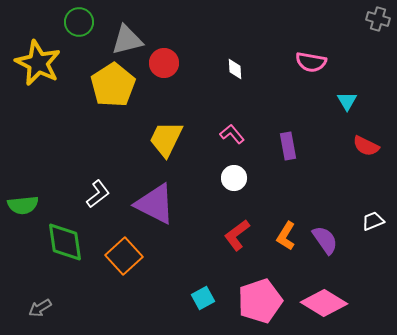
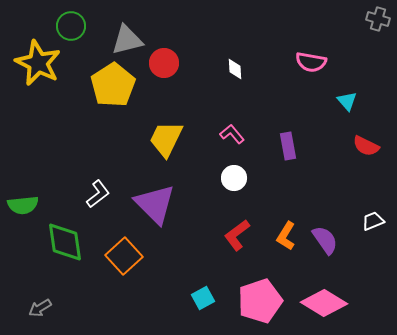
green circle: moved 8 px left, 4 px down
cyan triangle: rotated 10 degrees counterclockwise
purple triangle: rotated 18 degrees clockwise
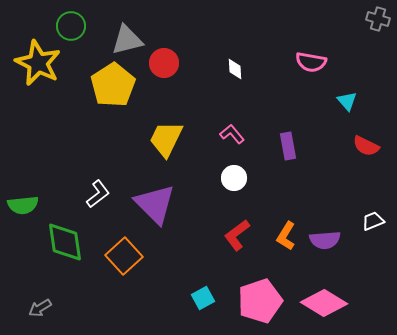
purple semicircle: rotated 120 degrees clockwise
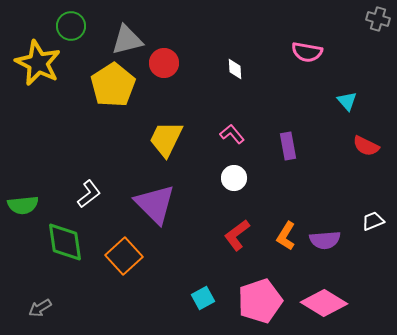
pink semicircle: moved 4 px left, 10 px up
white L-shape: moved 9 px left
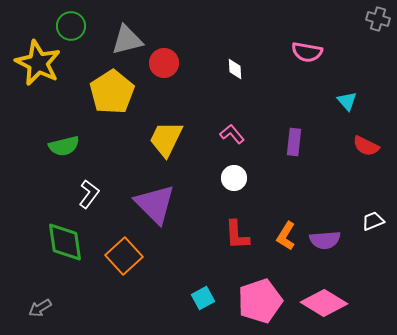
yellow pentagon: moved 1 px left, 7 px down
purple rectangle: moved 6 px right, 4 px up; rotated 16 degrees clockwise
white L-shape: rotated 16 degrees counterclockwise
green semicircle: moved 41 px right, 59 px up; rotated 8 degrees counterclockwise
red L-shape: rotated 56 degrees counterclockwise
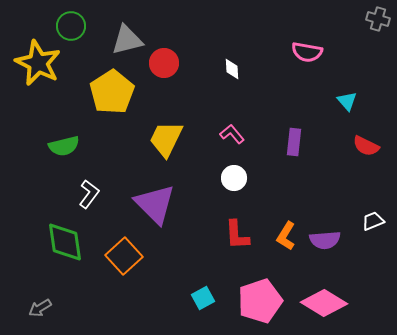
white diamond: moved 3 px left
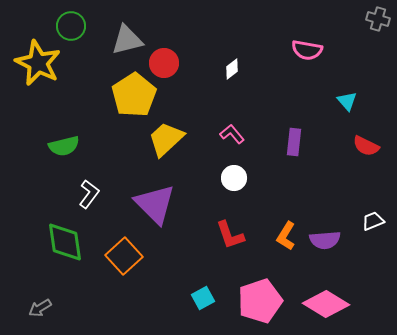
pink semicircle: moved 2 px up
white diamond: rotated 55 degrees clockwise
yellow pentagon: moved 22 px right, 3 px down
yellow trapezoid: rotated 21 degrees clockwise
red L-shape: moved 7 px left; rotated 16 degrees counterclockwise
pink diamond: moved 2 px right, 1 px down
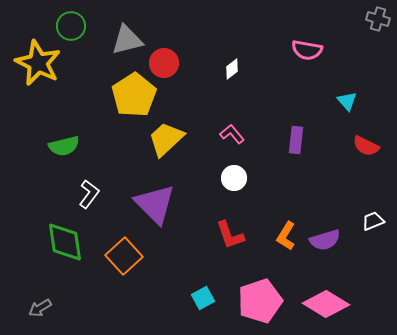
purple rectangle: moved 2 px right, 2 px up
purple semicircle: rotated 12 degrees counterclockwise
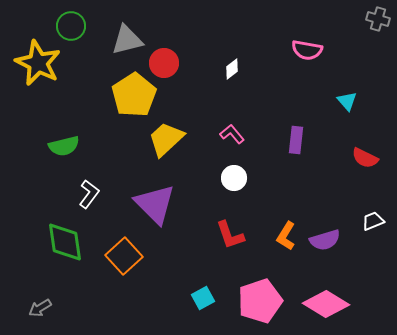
red semicircle: moved 1 px left, 12 px down
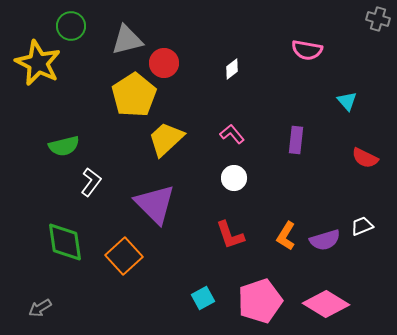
white L-shape: moved 2 px right, 12 px up
white trapezoid: moved 11 px left, 5 px down
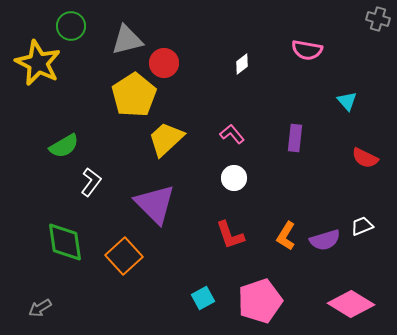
white diamond: moved 10 px right, 5 px up
purple rectangle: moved 1 px left, 2 px up
green semicircle: rotated 16 degrees counterclockwise
pink diamond: moved 25 px right
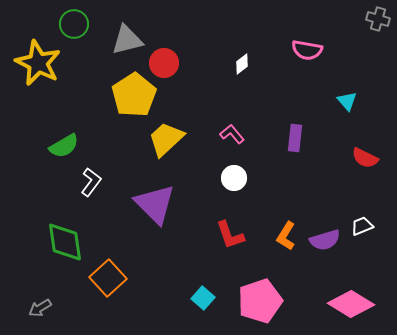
green circle: moved 3 px right, 2 px up
orange square: moved 16 px left, 22 px down
cyan square: rotated 20 degrees counterclockwise
